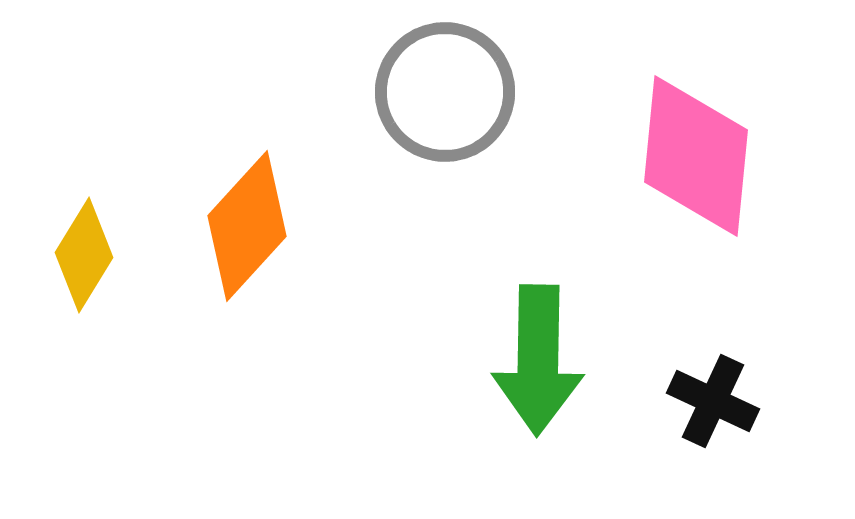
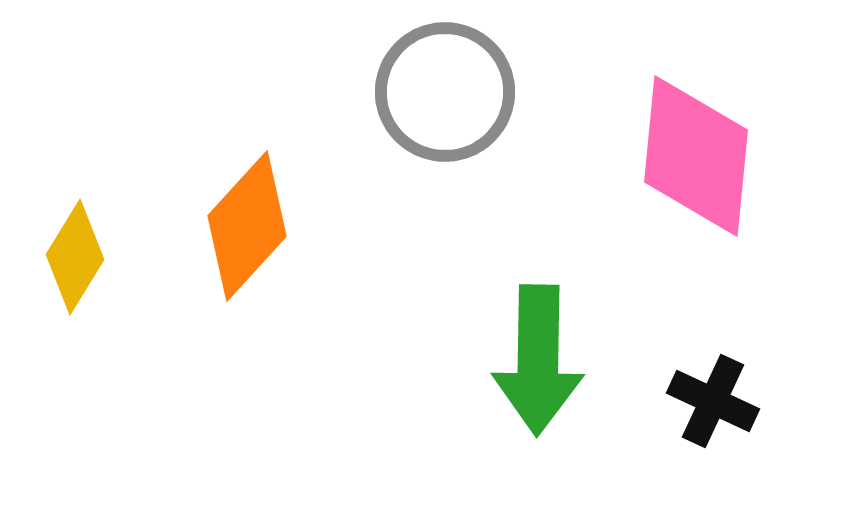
yellow diamond: moved 9 px left, 2 px down
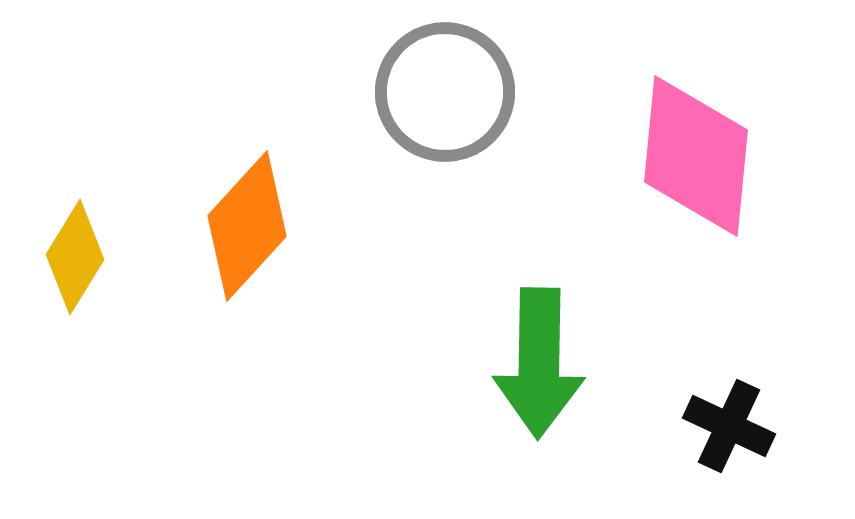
green arrow: moved 1 px right, 3 px down
black cross: moved 16 px right, 25 px down
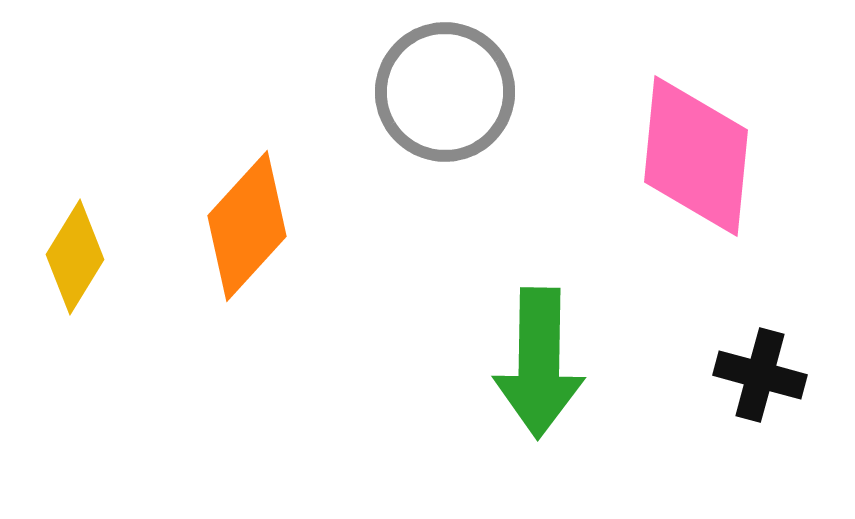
black cross: moved 31 px right, 51 px up; rotated 10 degrees counterclockwise
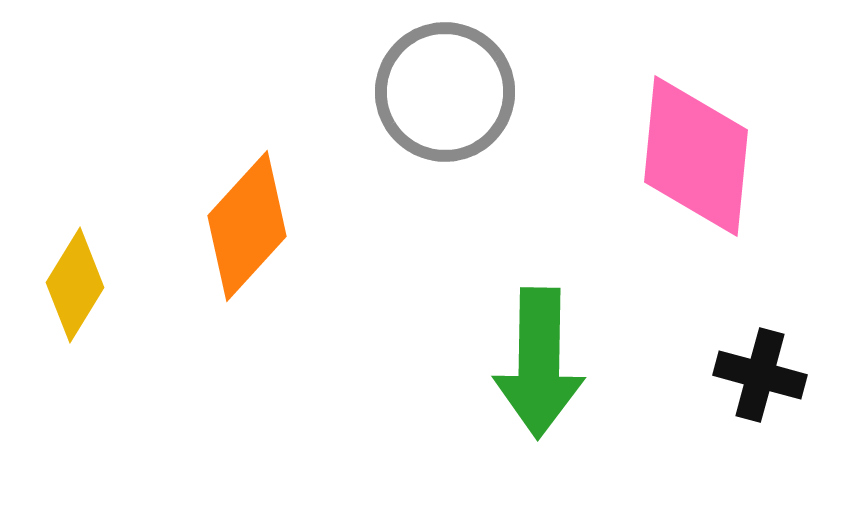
yellow diamond: moved 28 px down
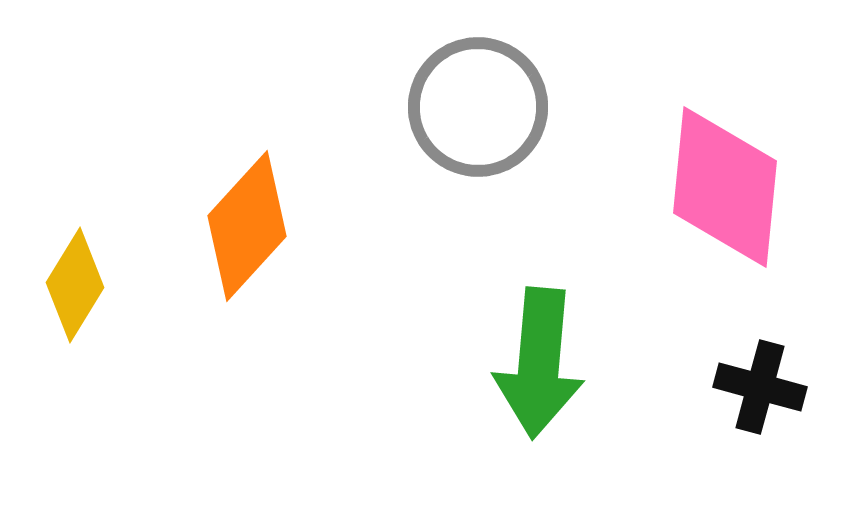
gray circle: moved 33 px right, 15 px down
pink diamond: moved 29 px right, 31 px down
green arrow: rotated 4 degrees clockwise
black cross: moved 12 px down
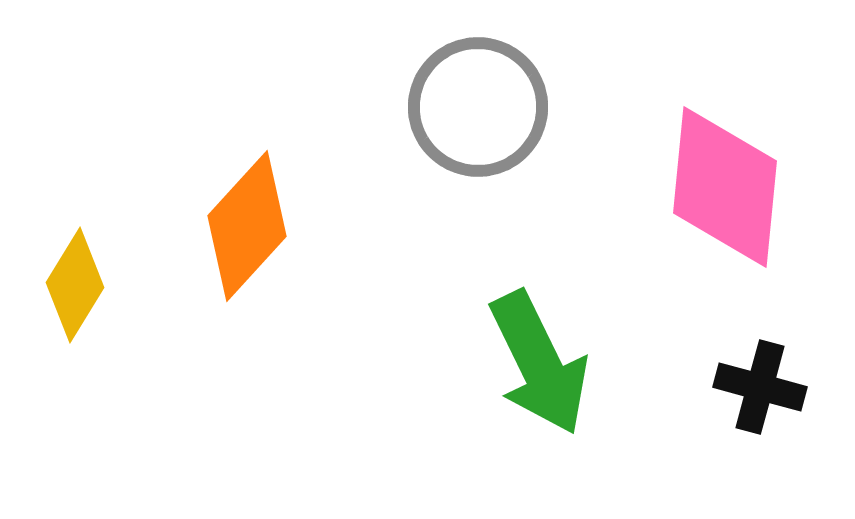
green arrow: rotated 31 degrees counterclockwise
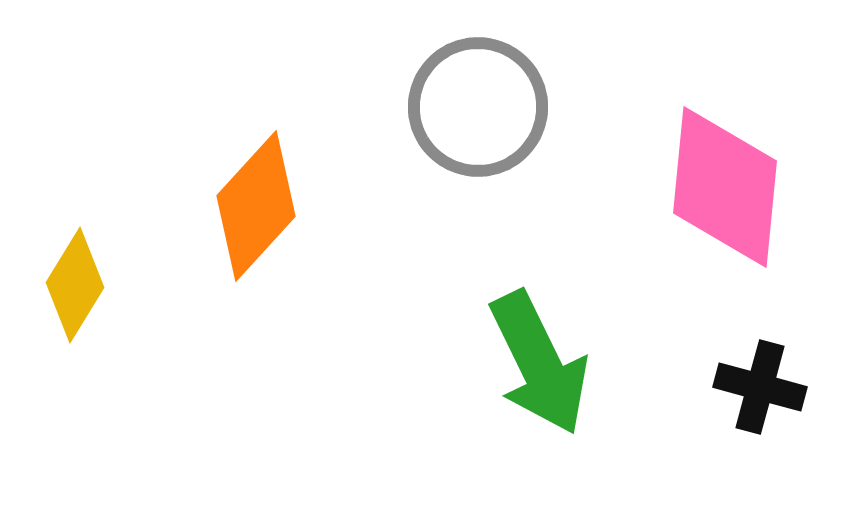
orange diamond: moved 9 px right, 20 px up
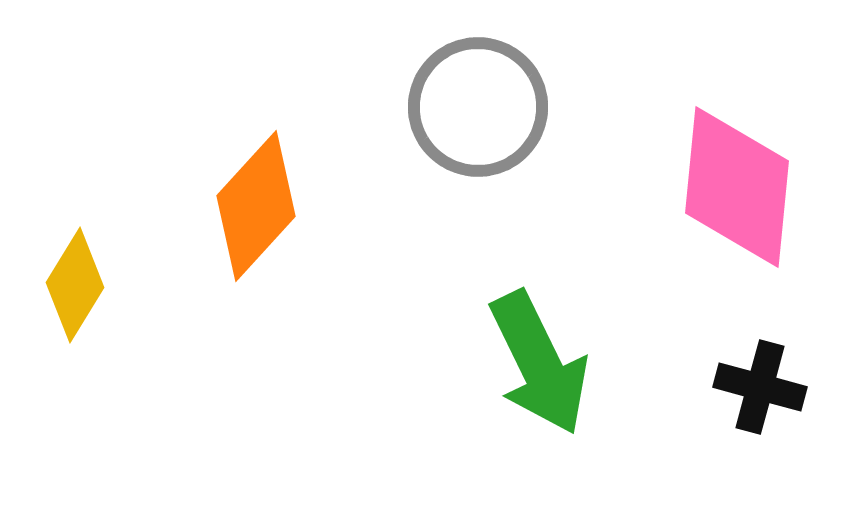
pink diamond: moved 12 px right
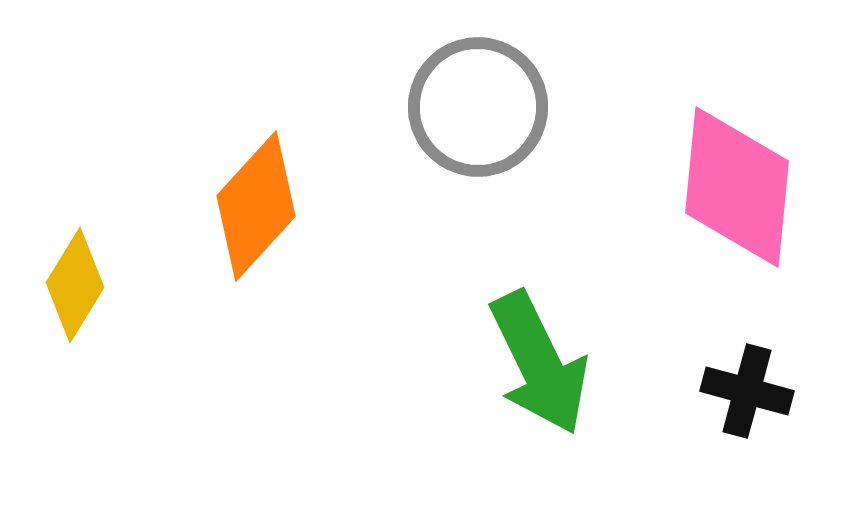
black cross: moved 13 px left, 4 px down
